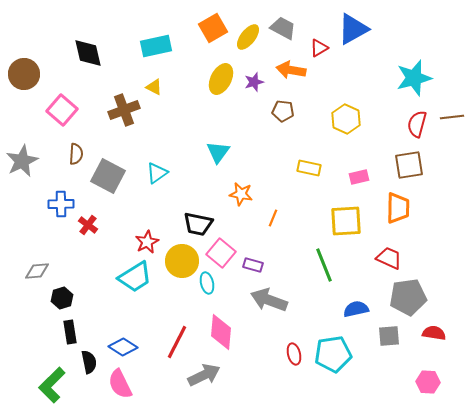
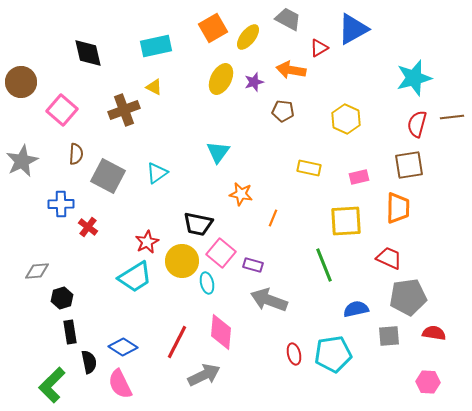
gray trapezoid at (283, 28): moved 5 px right, 9 px up
brown circle at (24, 74): moved 3 px left, 8 px down
red cross at (88, 225): moved 2 px down
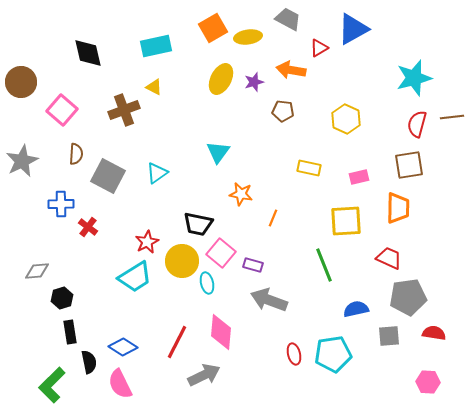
yellow ellipse at (248, 37): rotated 44 degrees clockwise
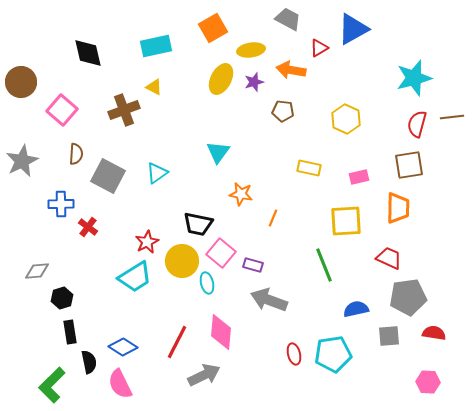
yellow ellipse at (248, 37): moved 3 px right, 13 px down
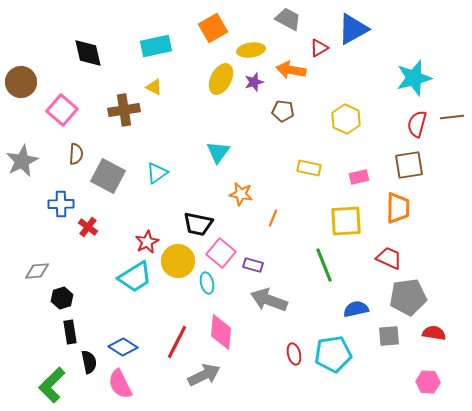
brown cross at (124, 110): rotated 12 degrees clockwise
yellow circle at (182, 261): moved 4 px left
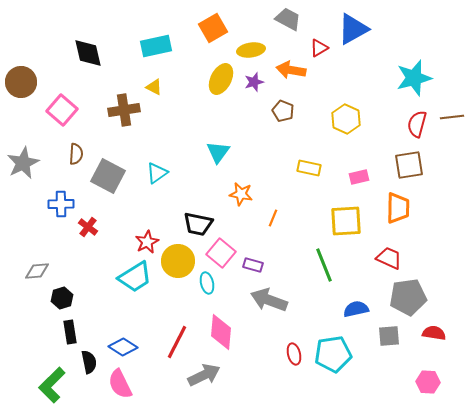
brown pentagon at (283, 111): rotated 15 degrees clockwise
gray star at (22, 161): moved 1 px right, 2 px down
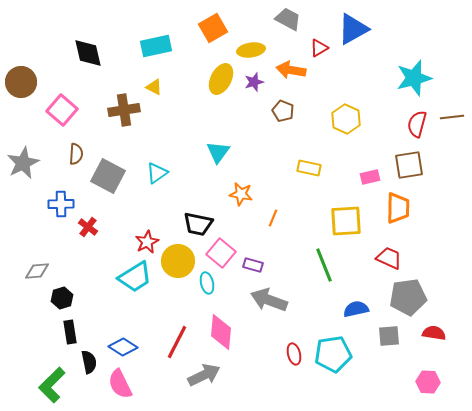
pink rectangle at (359, 177): moved 11 px right
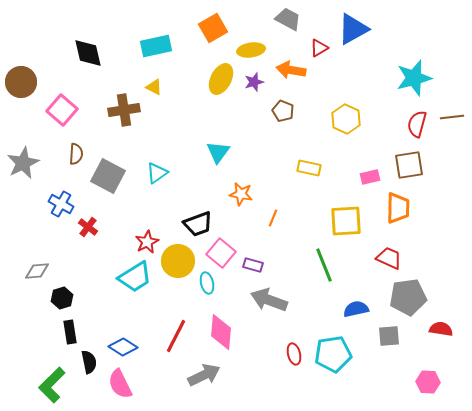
blue cross at (61, 204): rotated 30 degrees clockwise
black trapezoid at (198, 224): rotated 32 degrees counterclockwise
red semicircle at (434, 333): moved 7 px right, 4 px up
red line at (177, 342): moved 1 px left, 6 px up
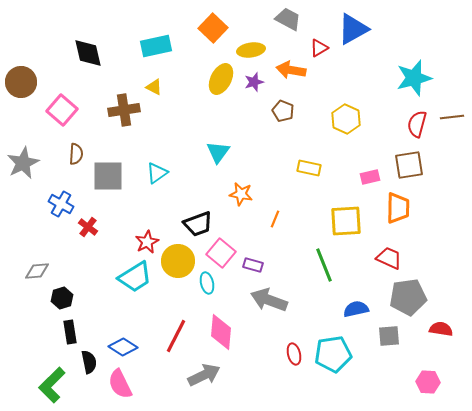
orange square at (213, 28): rotated 16 degrees counterclockwise
gray square at (108, 176): rotated 28 degrees counterclockwise
orange line at (273, 218): moved 2 px right, 1 px down
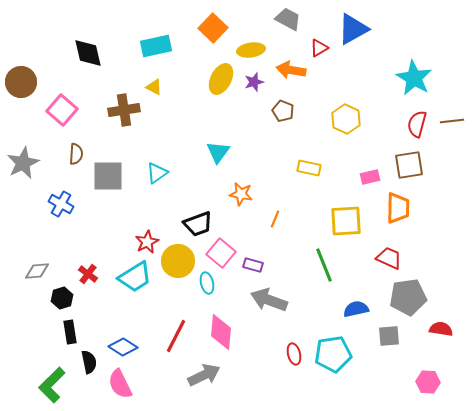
cyan star at (414, 78): rotated 27 degrees counterclockwise
brown line at (452, 117): moved 4 px down
red cross at (88, 227): moved 47 px down
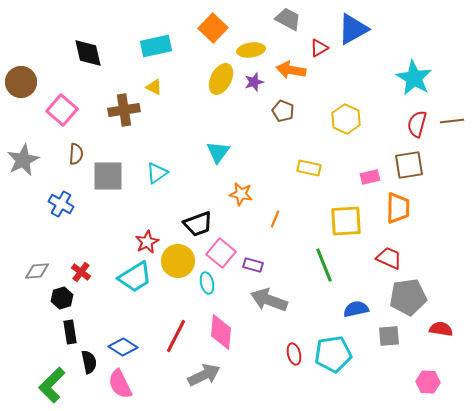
gray star at (23, 163): moved 3 px up
red cross at (88, 274): moved 7 px left, 2 px up
